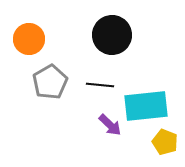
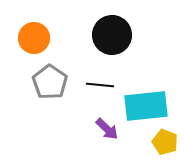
orange circle: moved 5 px right, 1 px up
gray pentagon: rotated 8 degrees counterclockwise
purple arrow: moved 3 px left, 4 px down
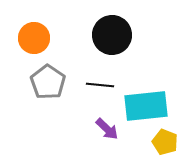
gray pentagon: moved 2 px left
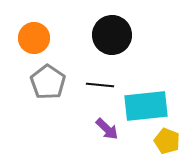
yellow pentagon: moved 2 px right, 1 px up
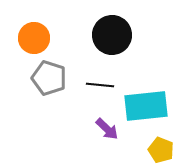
gray pentagon: moved 1 px right, 4 px up; rotated 16 degrees counterclockwise
yellow pentagon: moved 6 px left, 9 px down
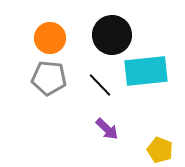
orange circle: moved 16 px right
gray pentagon: rotated 12 degrees counterclockwise
black line: rotated 40 degrees clockwise
cyan rectangle: moved 35 px up
yellow pentagon: moved 1 px left
